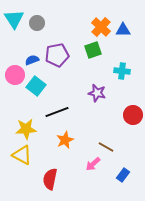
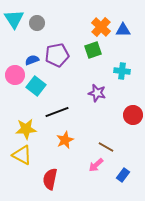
pink arrow: moved 3 px right, 1 px down
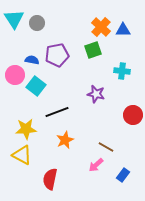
blue semicircle: rotated 32 degrees clockwise
purple star: moved 1 px left, 1 px down
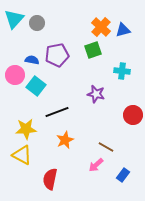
cyan triangle: rotated 15 degrees clockwise
blue triangle: rotated 14 degrees counterclockwise
